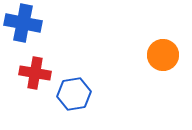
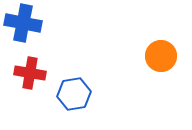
orange circle: moved 2 px left, 1 px down
red cross: moved 5 px left
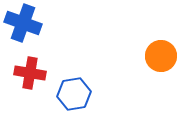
blue cross: rotated 9 degrees clockwise
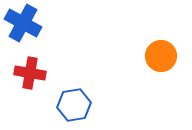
blue cross: rotated 9 degrees clockwise
blue hexagon: moved 11 px down
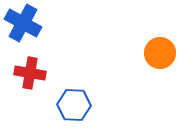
orange circle: moved 1 px left, 3 px up
blue hexagon: rotated 12 degrees clockwise
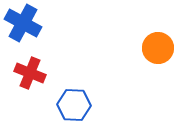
orange circle: moved 2 px left, 5 px up
red cross: rotated 12 degrees clockwise
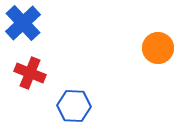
blue cross: rotated 18 degrees clockwise
blue hexagon: moved 1 px down
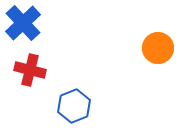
red cross: moved 3 px up; rotated 8 degrees counterclockwise
blue hexagon: rotated 24 degrees counterclockwise
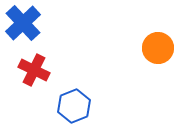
red cross: moved 4 px right; rotated 12 degrees clockwise
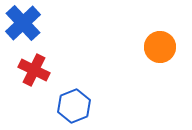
orange circle: moved 2 px right, 1 px up
